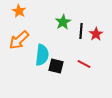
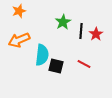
orange star: rotated 24 degrees clockwise
orange arrow: rotated 20 degrees clockwise
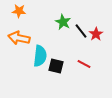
orange star: rotated 24 degrees clockwise
green star: rotated 14 degrees counterclockwise
black line: rotated 42 degrees counterclockwise
orange arrow: moved 2 px up; rotated 35 degrees clockwise
cyan semicircle: moved 2 px left, 1 px down
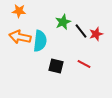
green star: rotated 21 degrees clockwise
red star: rotated 16 degrees clockwise
orange arrow: moved 1 px right, 1 px up
cyan semicircle: moved 15 px up
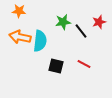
green star: rotated 14 degrees clockwise
red star: moved 3 px right, 12 px up
